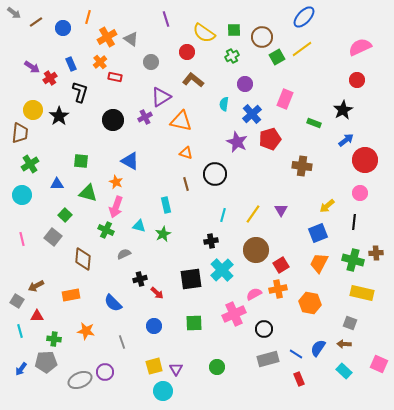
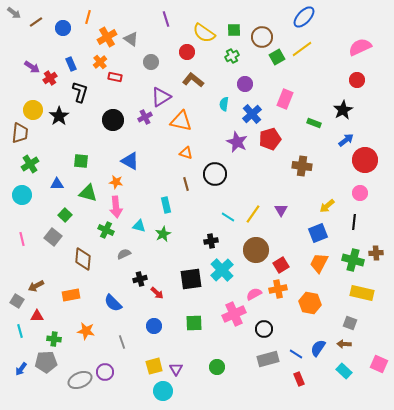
orange star at (116, 182): rotated 16 degrees counterclockwise
pink arrow at (116, 207): rotated 25 degrees counterclockwise
cyan line at (223, 215): moved 5 px right, 2 px down; rotated 72 degrees counterclockwise
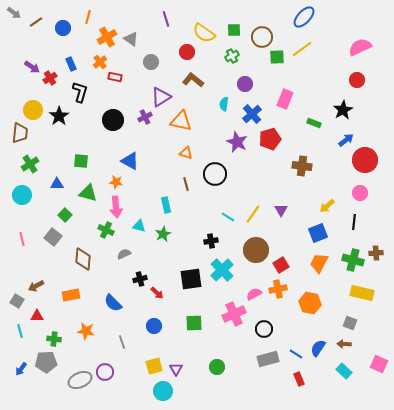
green square at (277, 57): rotated 28 degrees clockwise
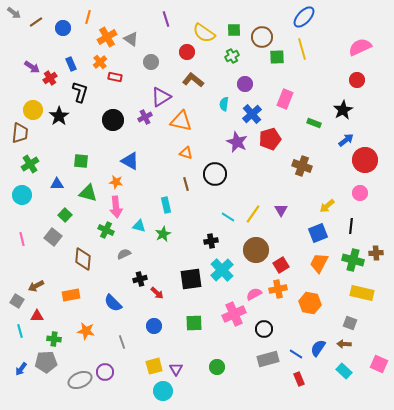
yellow line at (302, 49): rotated 70 degrees counterclockwise
brown cross at (302, 166): rotated 12 degrees clockwise
black line at (354, 222): moved 3 px left, 4 px down
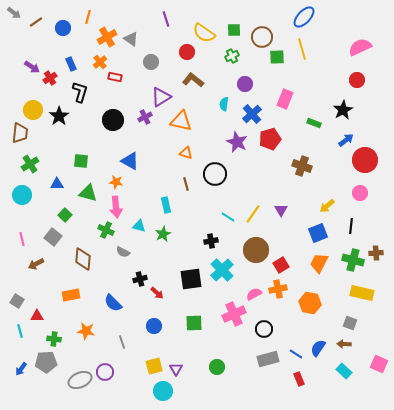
gray semicircle at (124, 254): moved 1 px left, 2 px up; rotated 128 degrees counterclockwise
brown arrow at (36, 286): moved 22 px up
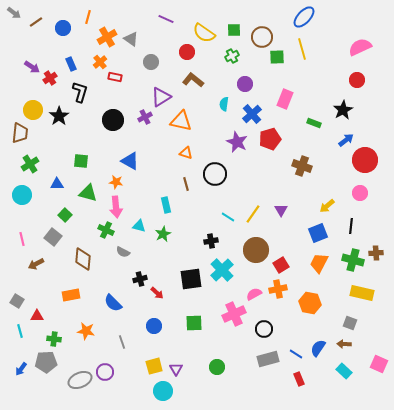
purple line at (166, 19): rotated 49 degrees counterclockwise
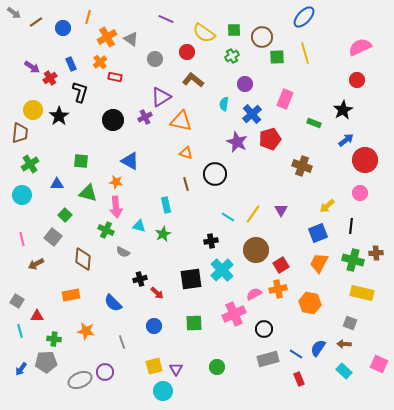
yellow line at (302, 49): moved 3 px right, 4 px down
gray circle at (151, 62): moved 4 px right, 3 px up
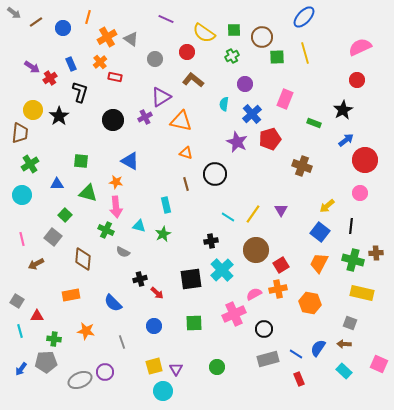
blue square at (318, 233): moved 2 px right, 1 px up; rotated 30 degrees counterclockwise
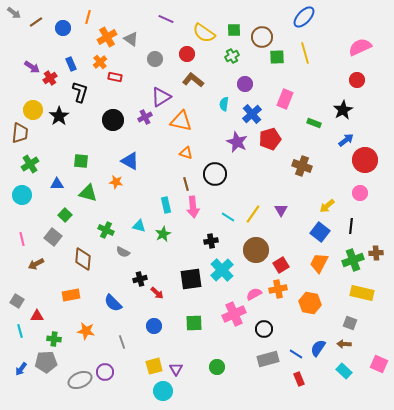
red circle at (187, 52): moved 2 px down
pink arrow at (116, 207): moved 77 px right
green cross at (353, 260): rotated 35 degrees counterclockwise
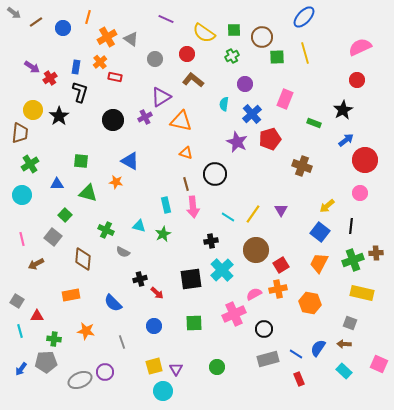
blue rectangle at (71, 64): moved 5 px right, 3 px down; rotated 32 degrees clockwise
